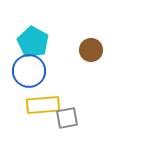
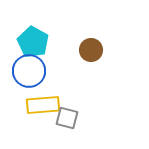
gray square: rotated 25 degrees clockwise
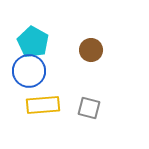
gray square: moved 22 px right, 10 px up
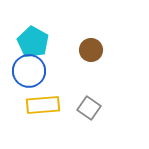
gray square: rotated 20 degrees clockwise
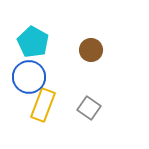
blue circle: moved 6 px down
yellow rectangle: rotated 64 degrees counterclockwise
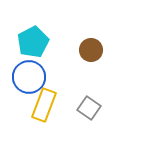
cyan pentagon: rotated 16 degrees clockwise
yellow rectangle: moved 1 px right
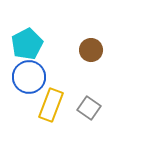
cyan pentagon: moved 6 px left, 2 px down
yellow rectangle: moved 7 px right
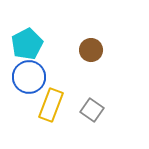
gray square: moved 3 px right, 2 px down
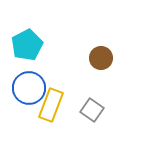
cyan pentagon: moved 1 px down
brown circle: moved 10 px right, 8 px down
blue circle: moved 11 px down
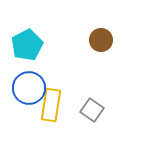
brown circle: moved 18 px up
yellow rectangle: rotated 12 degrees counterclockwise
